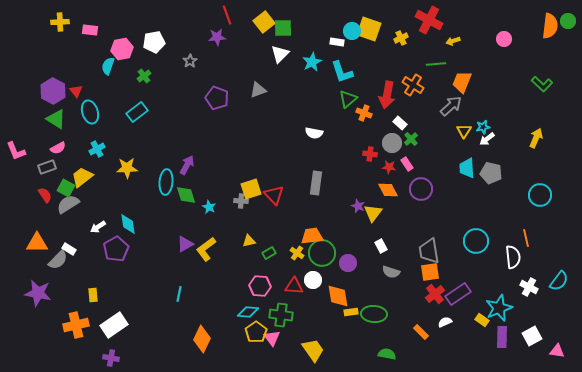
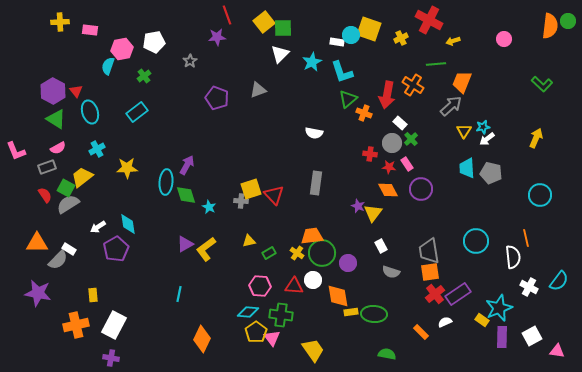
cyan circle at (352, 31): moved 1 px left, 4 px down
white rectangle at (114, 325): rotated 28 degrees counterclockwise
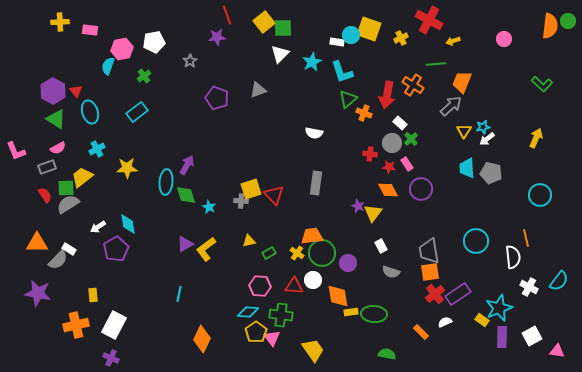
green square at (66, 188): rotated 30 degrees counterclockwise
purple cross at (111, 358): rotated 14 degrees clockwise
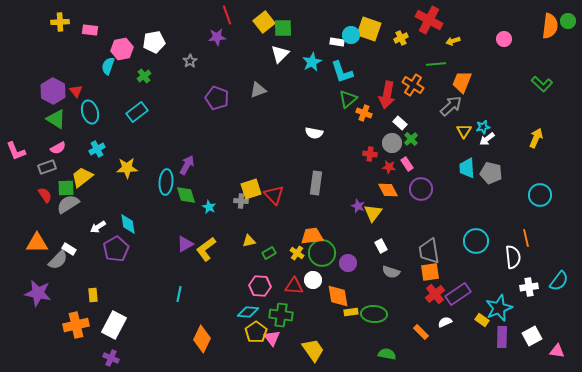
white cross at (529, 287): rotated 36 degrees counterclockwise
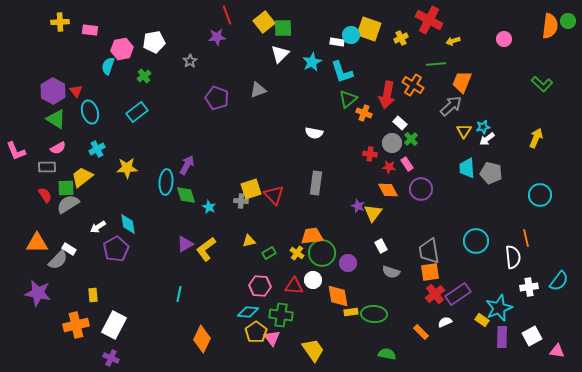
gray rectangle at (47, 167): rotated 18 degrees clockwise
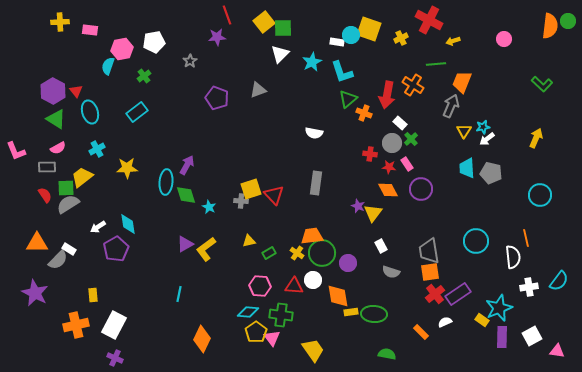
gray arrow at (451, 106): rotated 25 degrees counterclockwise
purple star at (38, 293): moved 3 px left; rotated 16 degrees clockwise
purple cross at (111, 358): moved 4 px right
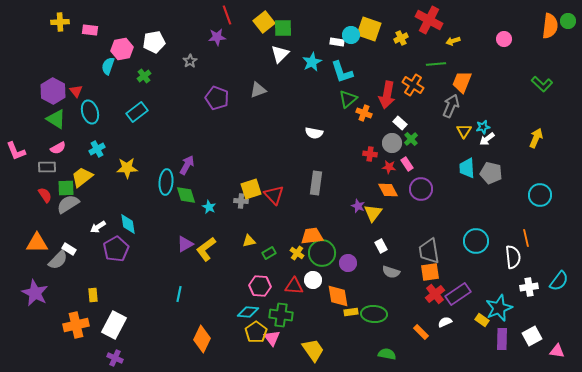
purple rectangle at (502, 337): moved 2 px down
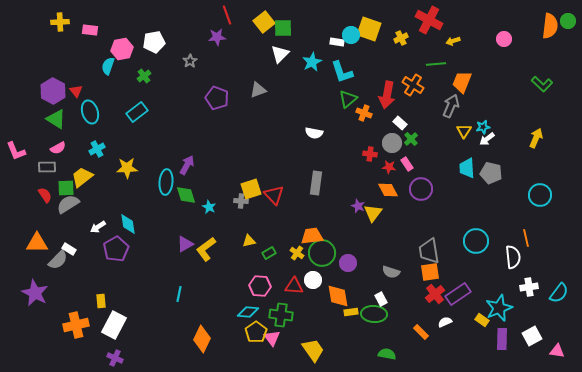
white rectangle at (381, 246): moved 53 px down
cyan semicircle at (559, 281): moved 12 px down
yellow rectangle at (93, 295): moved 8 px right, 6 px down
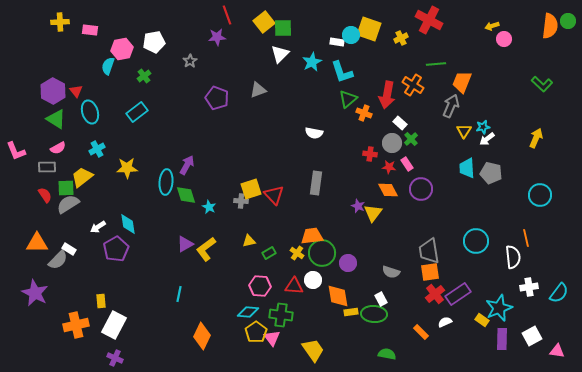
yellow arrow at (453, 41): moved 39 px right, 15 px up
orange diamond at (202, 339): moved 3 px up
